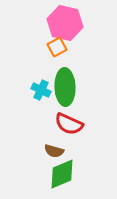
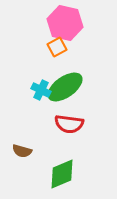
green ellipse: rotated 57 degrees clockwise
red semicircle: rotated 16 degrees counterclockwise
brown semicircle: moved 32 px left
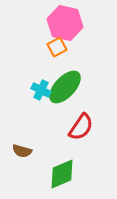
green ellipse: rotated 12 degrees counterclockwise
red semicircle: moved 12 px right, 3 px down; rotated 64 degrees counterclockwise
